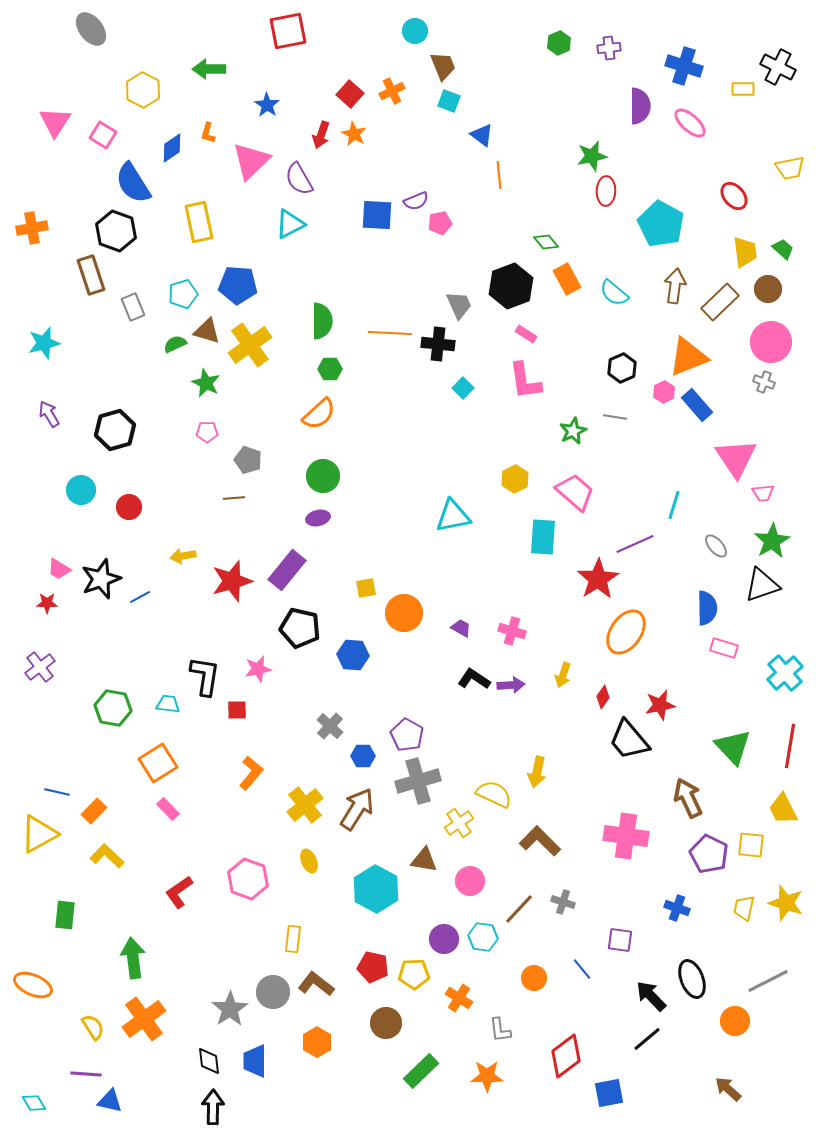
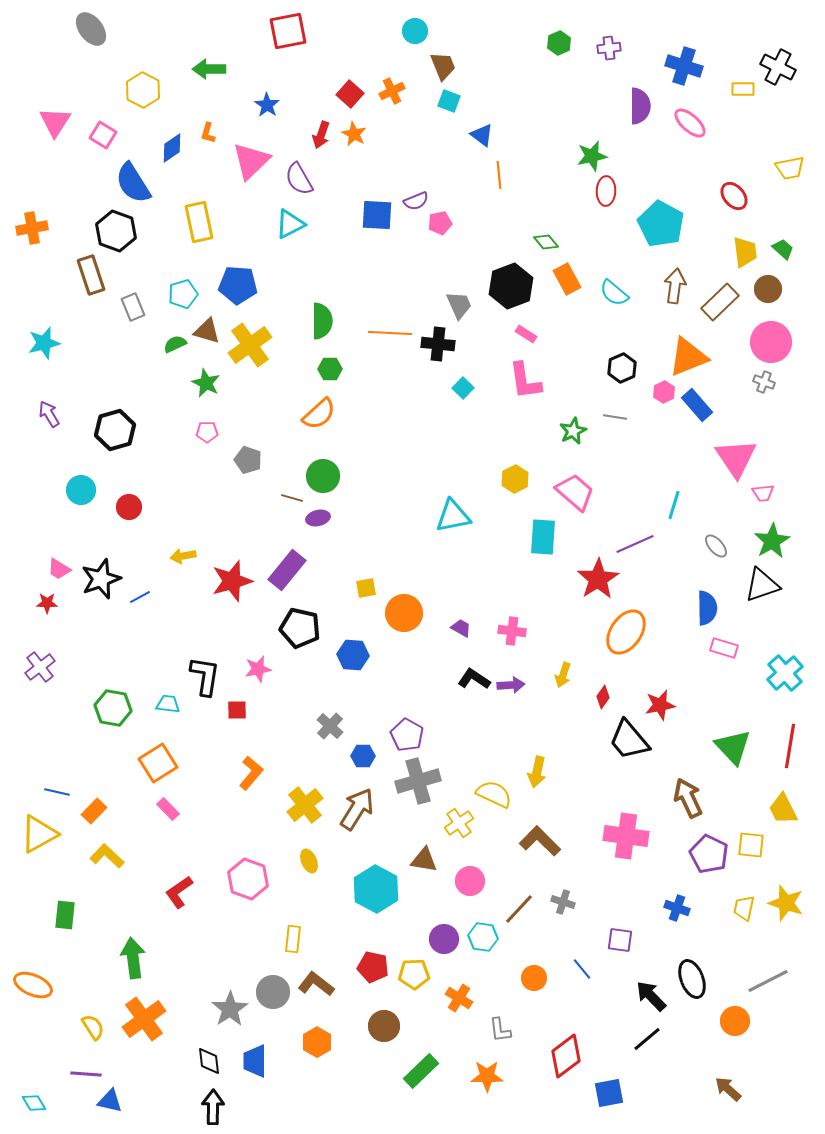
brown line at (234, 498): moved 58 px right; rotated 20 degrees clockwise
pink cross at (512, 631): rotated 8 degrees counterclockwise
brown circle at (386, 1023): moved 2 px left, 3 px down
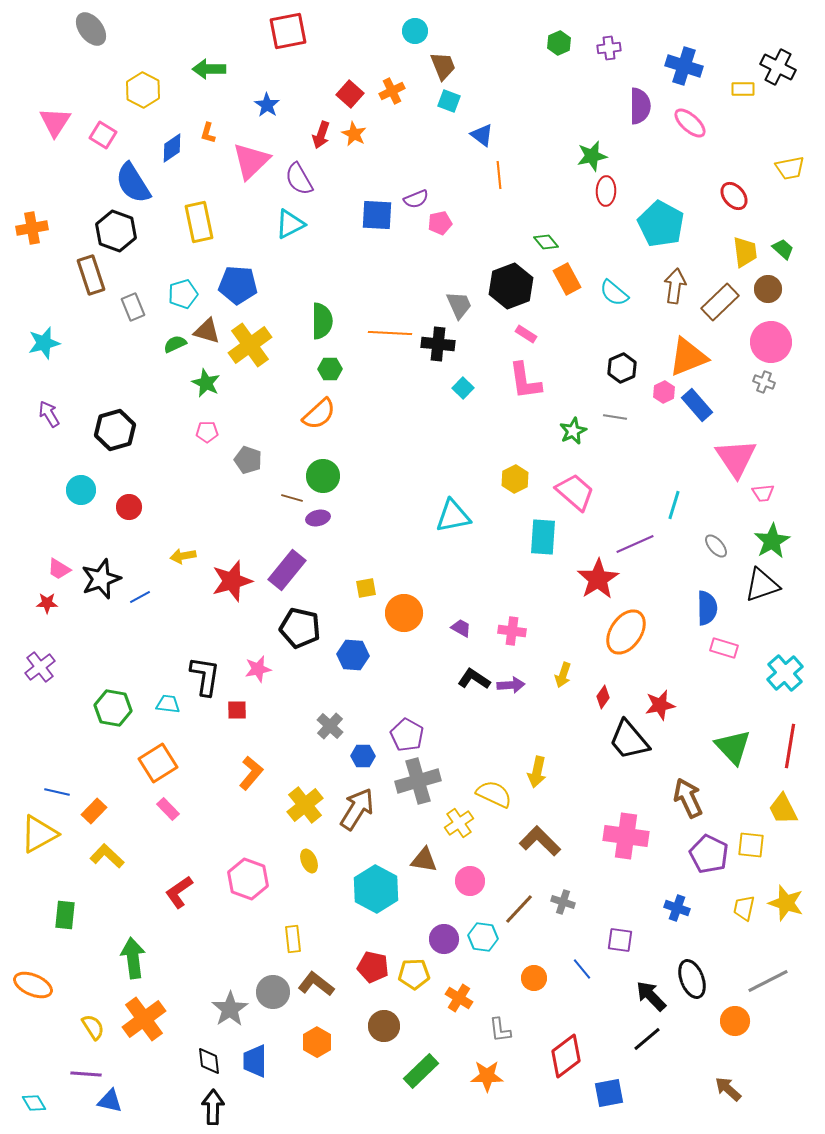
purple semicircle at (416, 201): moved 2 px up
yellow rectangle at (293, 939): rotated 12 degrees counterclockwise
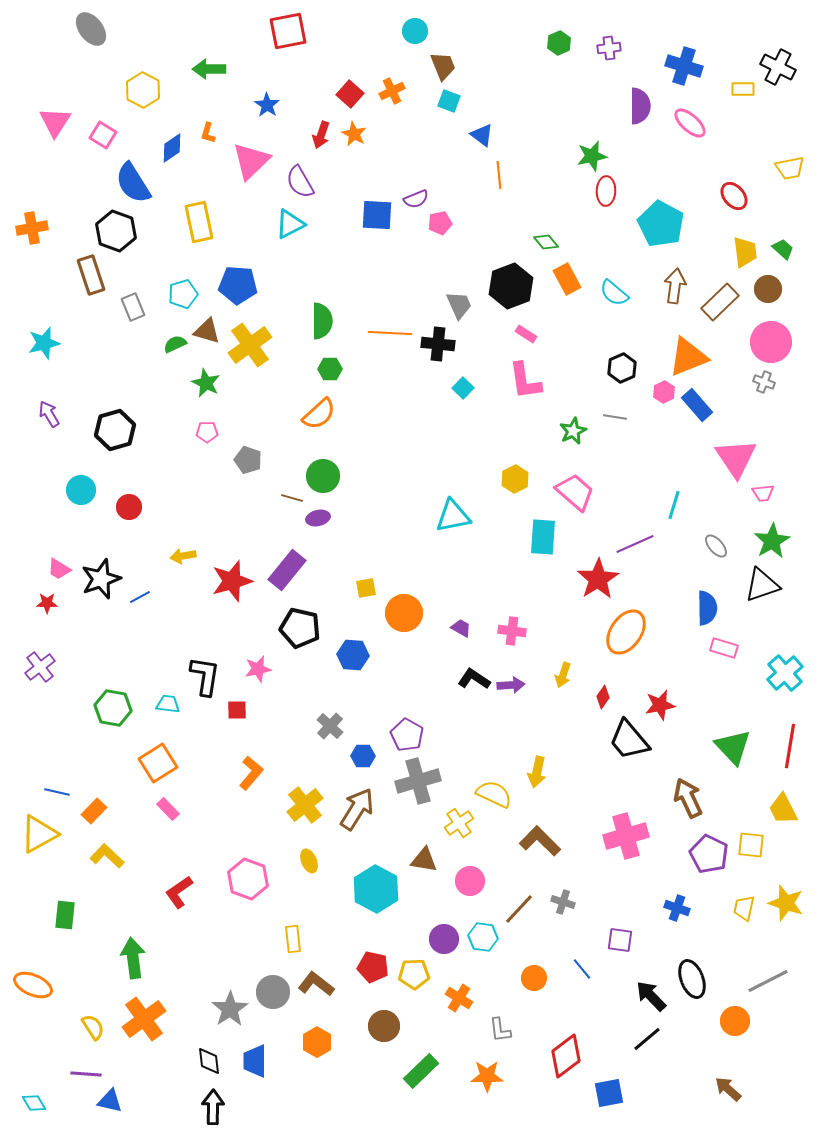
purple semicircle at (299, 179): moved 1 px right, 3 px down
pink cross at (626, 836): rotated 24 degrees counterclockwise
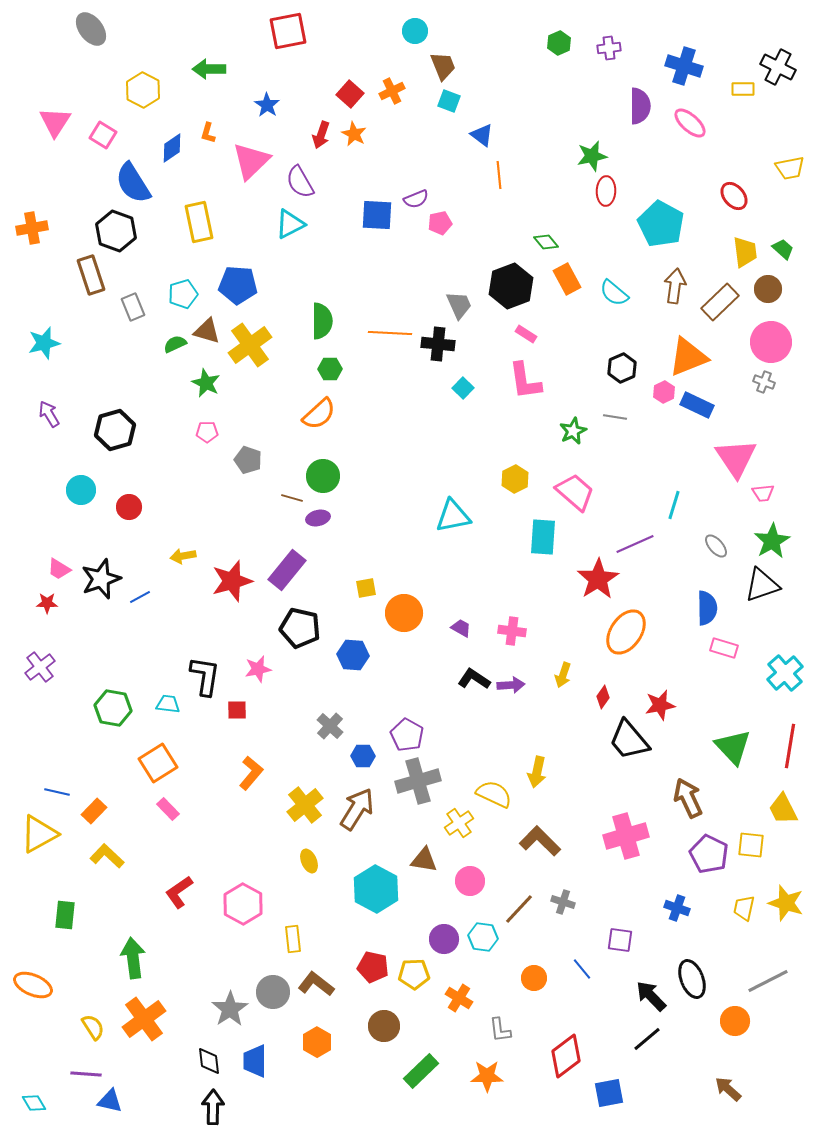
blue rectangle at (697, 405): rotated 24 degrees counterclockwise
pink hexagon at (248, 879): moved 5 px left, 25 px down; rotated 9 degrees clockwise
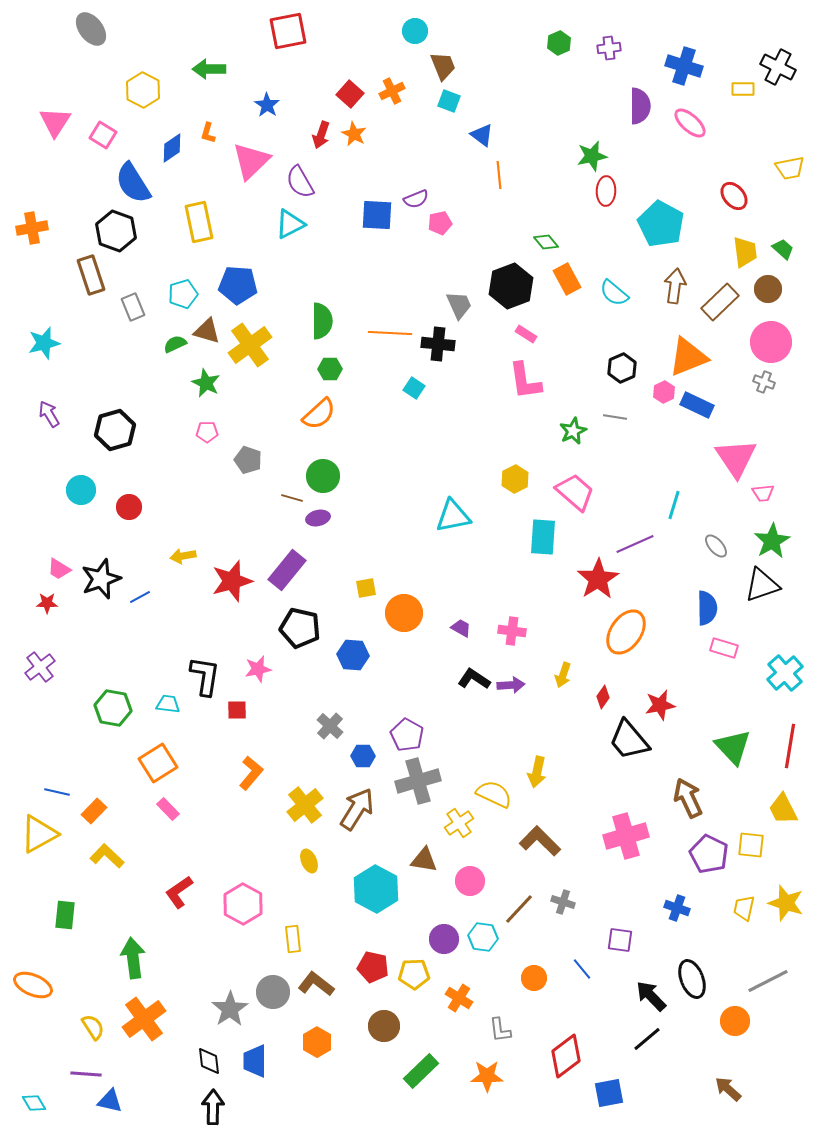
cyan square at (463, 388): moved 49 px left; rotated 10 degrees counterclockwise
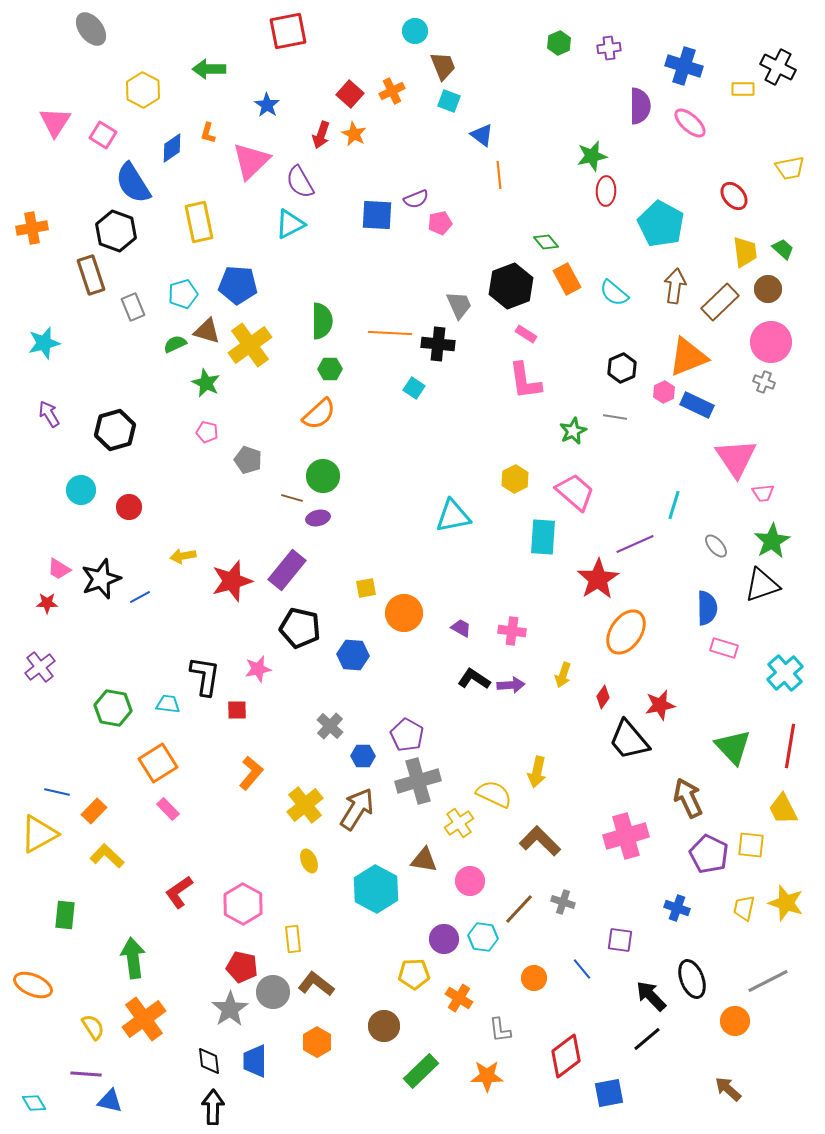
pink pentagon at (207, 432): rotated 15 degrees clockwise
red pentagon at (373, 967): moved 131 px left
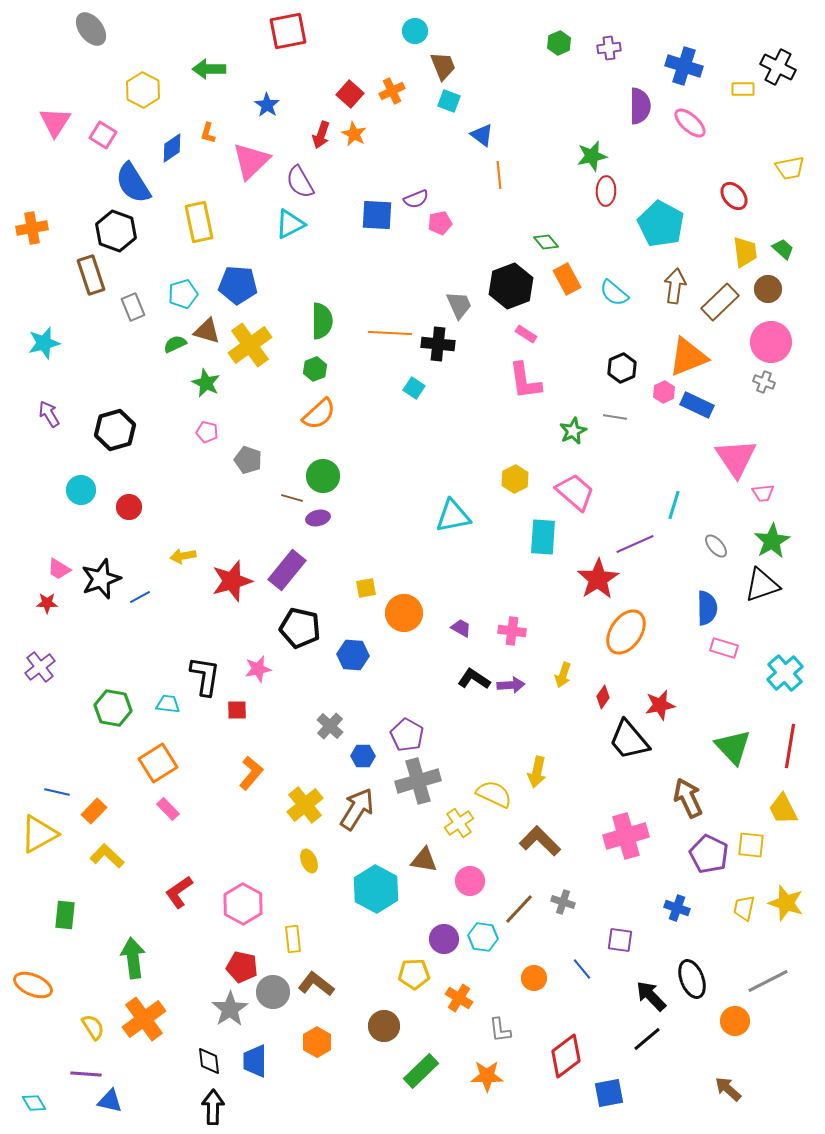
green hexagon at (330, 369): moved 15 px left; rotated 20 degrees counterclockwise
